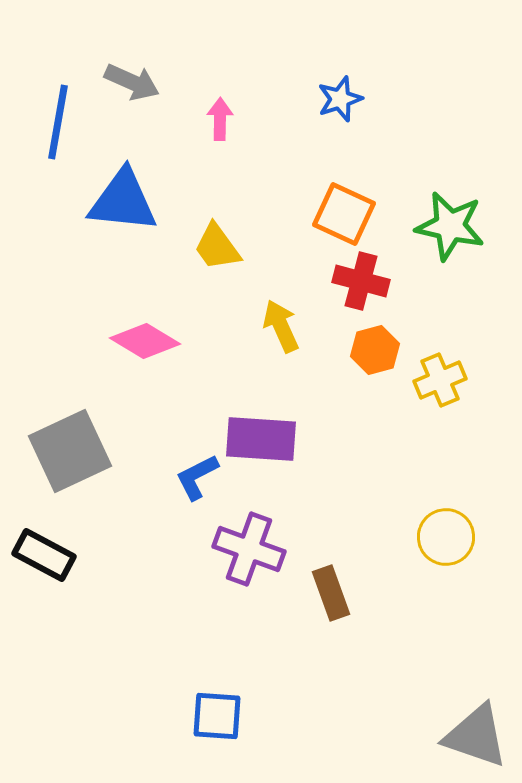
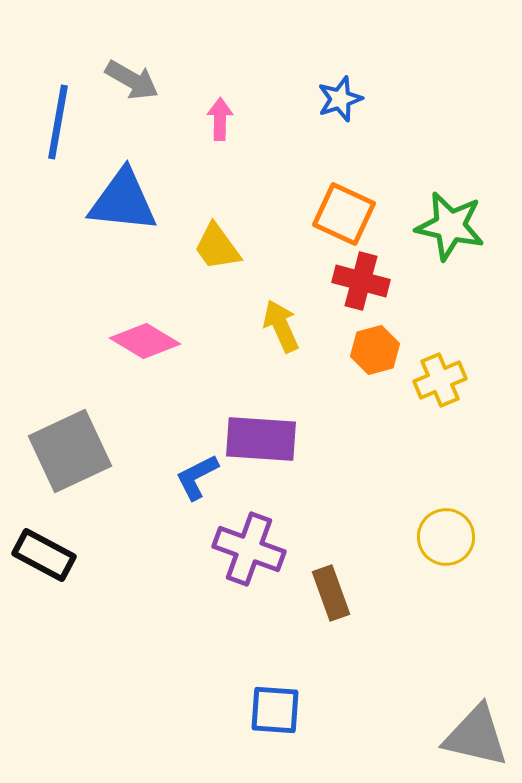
gray arrow: moved 2 px up; rotated 6 degrees clockwise
blue square: moved 58 px right, 6 px up
gray triangle: rotated 6 degrees counterclockwise
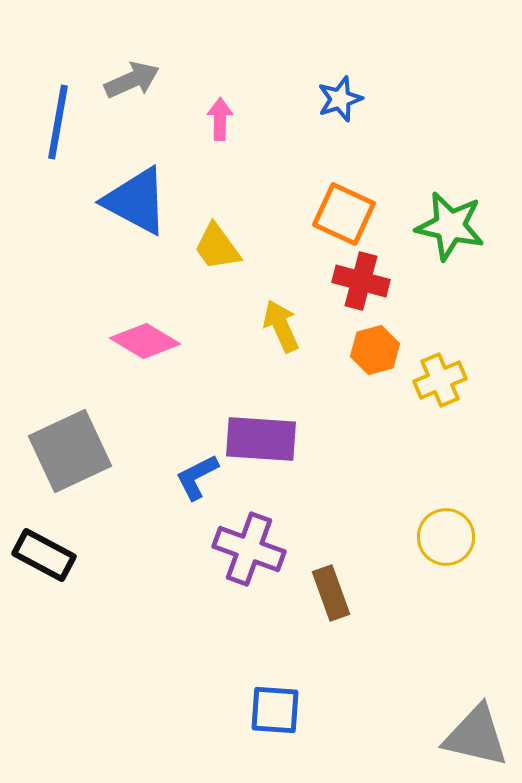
gray arrow: rotated 54 degrees counterclockwise
blue triangle: moved 13 px right; rotated 22 degrees clockwise
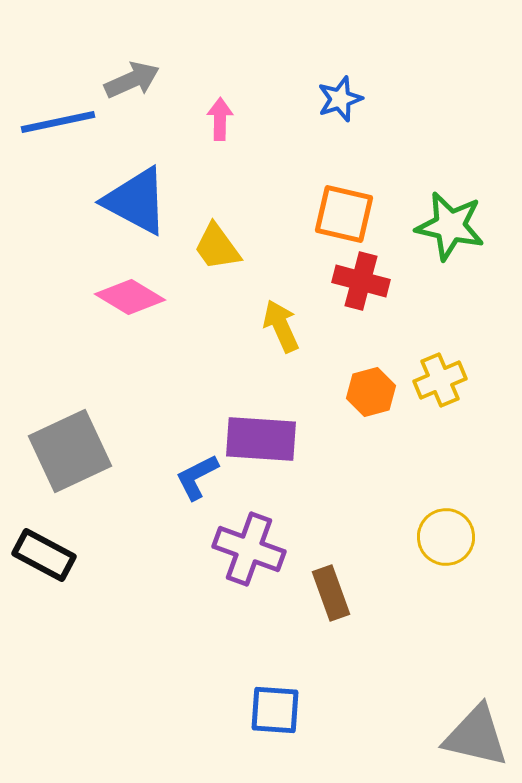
blue line: rotated 68 degrees clockwise
orange square: rotated 12 degrees counterclockwise
pink diamond: moved 15 px left, 44 px up
orange hexagon: moved 4 px left, 42 px down
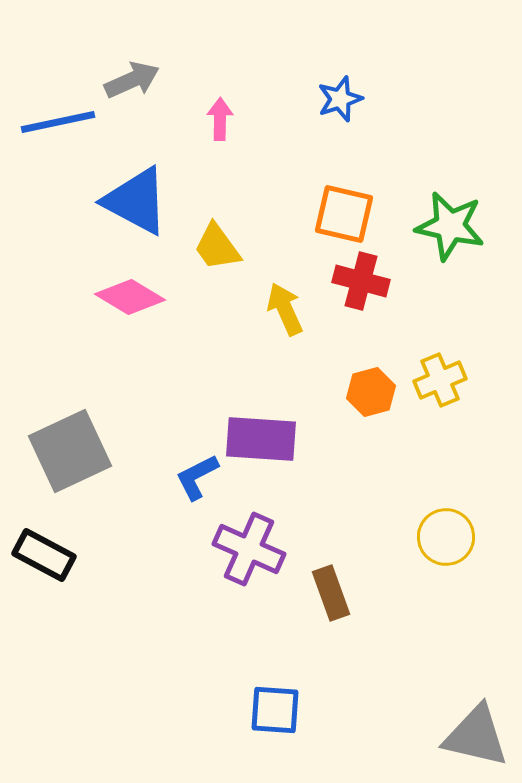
yellow arrow: moved 4 px right, 17 px up
purple cross: rotated 4 degrees clockwise
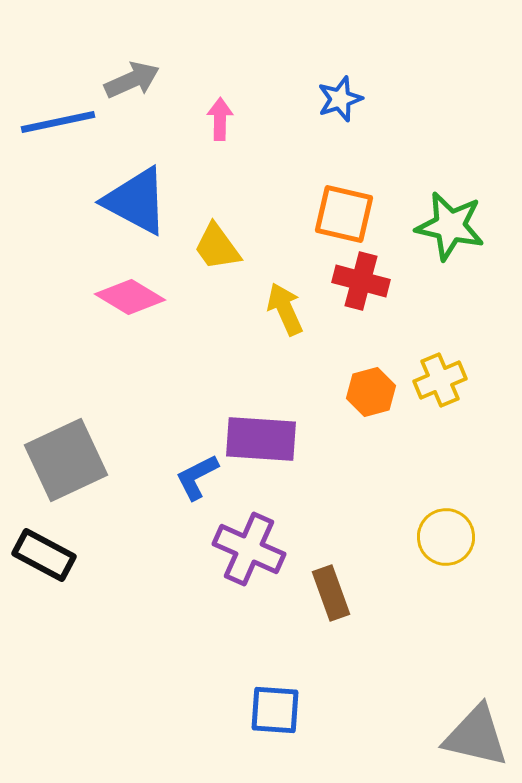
gray square: moved 4 px left, 9 px down
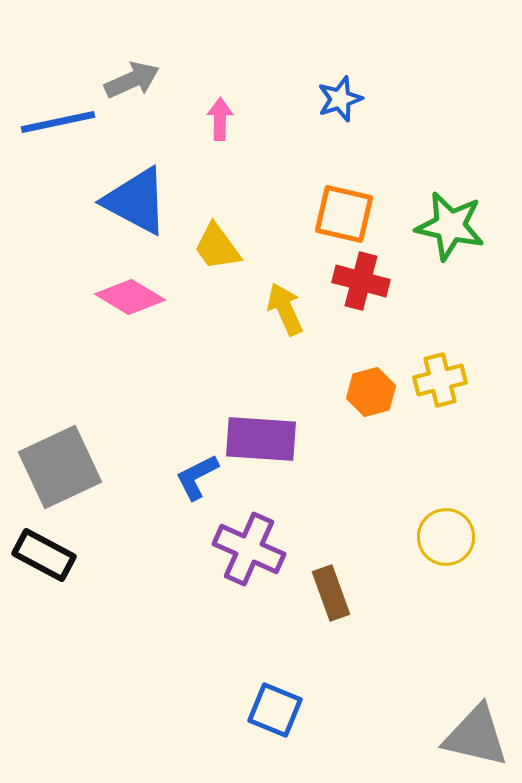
yellow cross: rotated 9 degrees clockwise
gray square: moved 6 px left, 7 px down
blue square: rotated 18 degrees clockwise
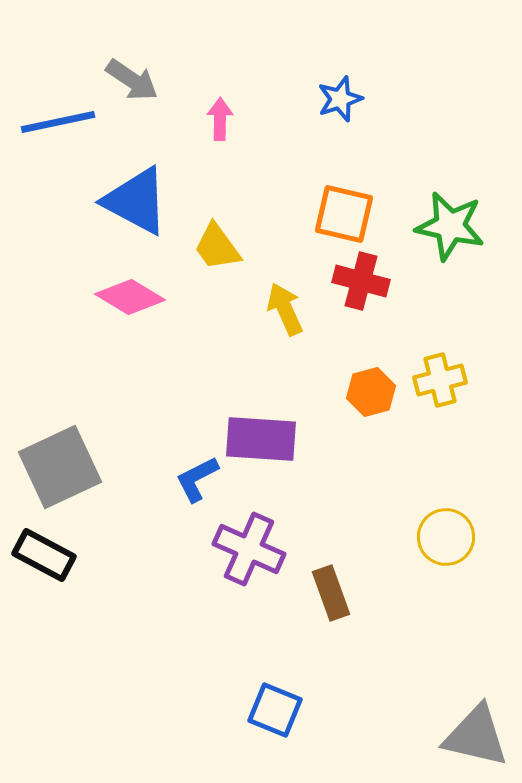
gray arrow: rotated 58 degrees clockwise
blue L-shape: moved 2 px down
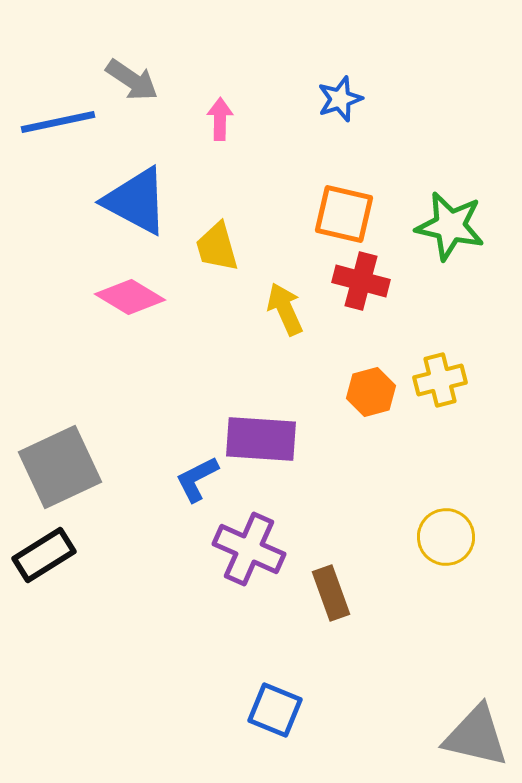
yellow trapezoid: rotated 20 degrees clockwise
black rectangle: rotated 60 degrees counterclockwise
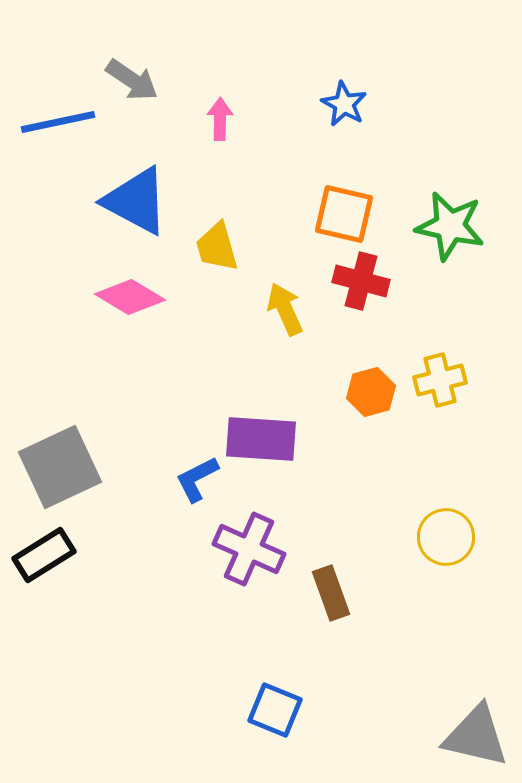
blue star: moved 4 px right, 5 px down; rotated 24 degrees counterclockwise
